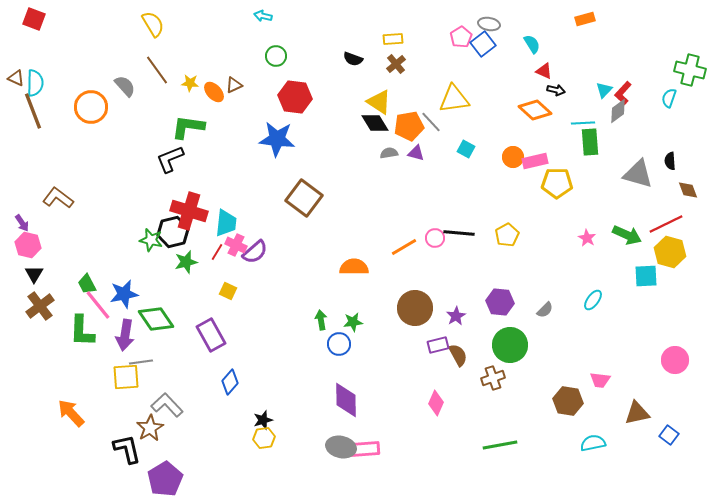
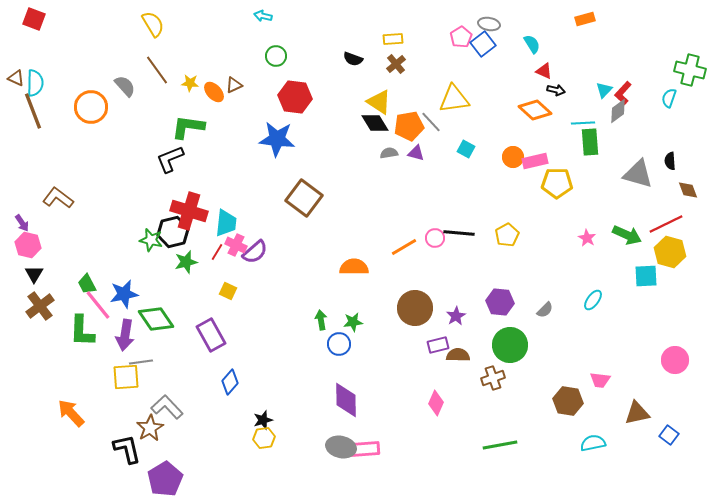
brown semicircle at (458, 355): rotated 60 degrees counterclockwise
gray L-shape at (167, 405): moved 2 px down
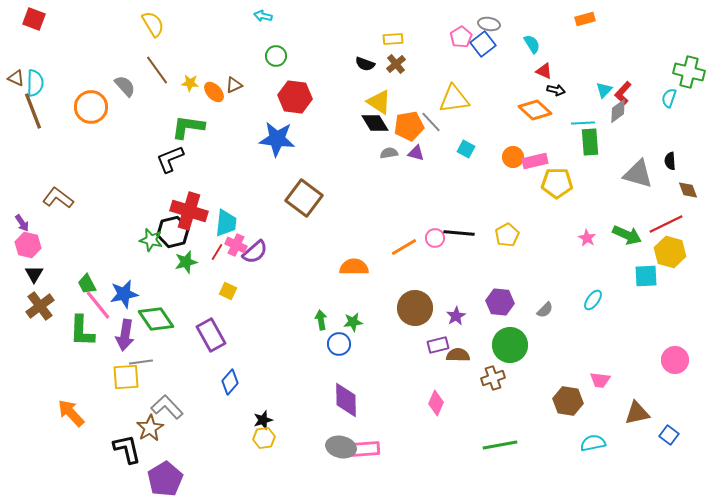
black semicircle at (353, 59): moved 12 px right, 5 px down
green cross at (690, 70): moved 1 px left, 2 px down
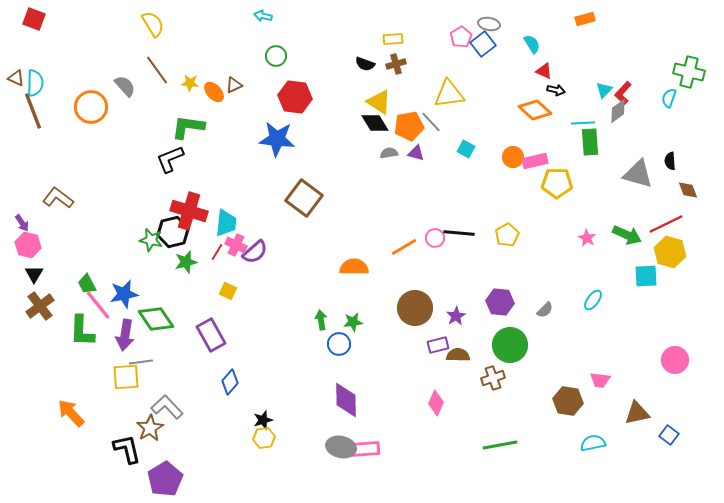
brown cross at (396, 64): rotated 24 degrees clockwise
yellow triangle at (454, 99): moved 5 px left, 5 px up
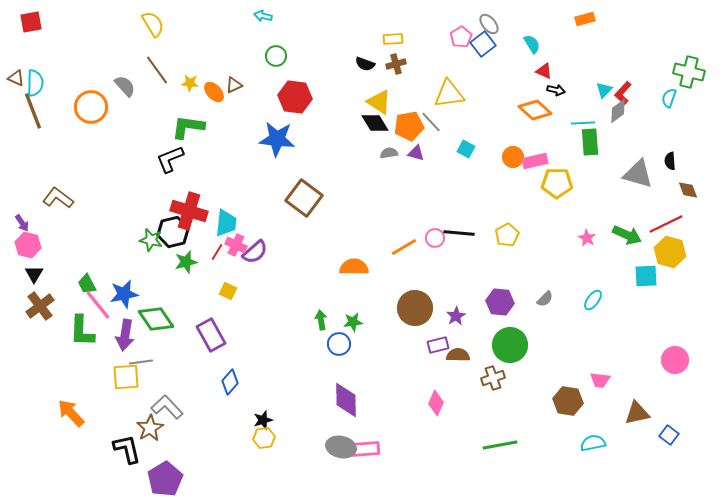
red square at (34, 19): moved 3 px left, 3 px down; rotated 30 degrees counterclockwise
gray ellipse at (489, 24): rotated 40 degrees clockwise
gray semicircle at (545, 310): moved 11 px up
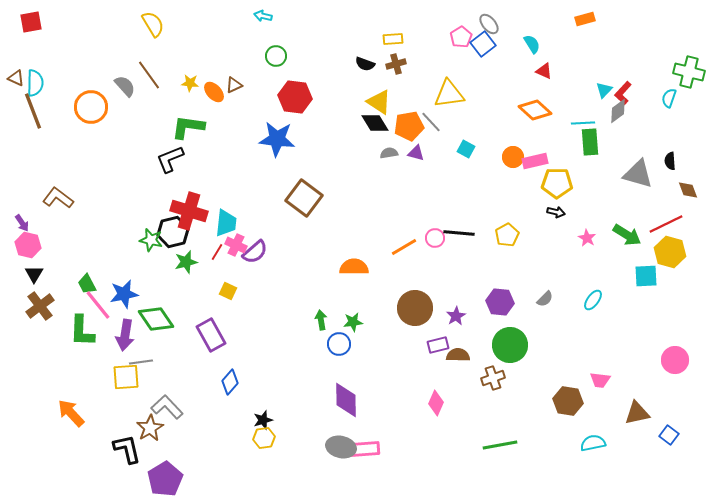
brown line at (157, 70): moved 8 px left, 5 px down
black arrow at (556, 90): moved 122 px down
green arrow at (627, 235): rotated 8 degrees clockwise
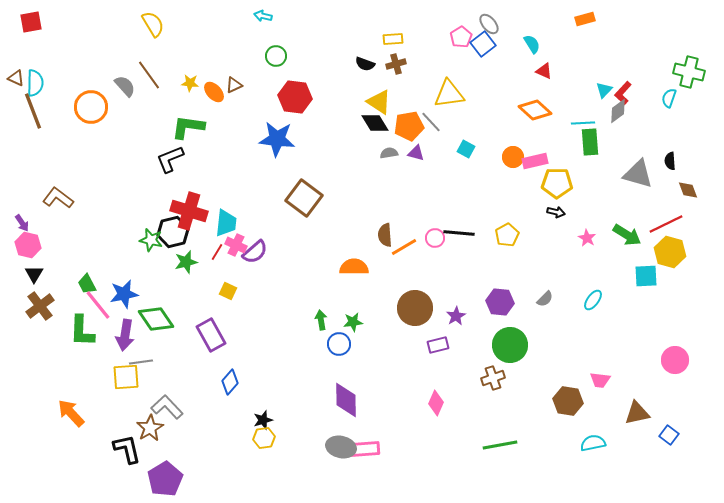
brown semicircle at (458, 355): moved 73 px left, 120 px up; rotated 95 degrees counterclockwise
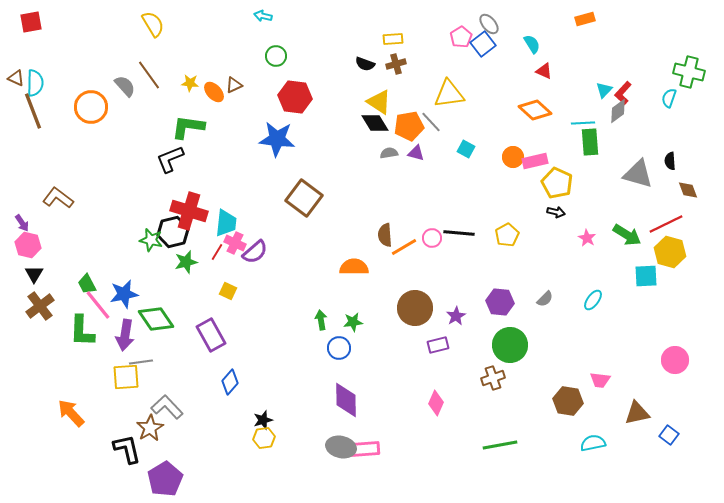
yellow pentagon at (557, 183): rotated 24 degrees clockwise
pink circle at (435, 238): moved 3 px left
pink cross at (236, 245): moved 1 px left, 2 px up
blue circle at (339, 344): moved 4 px down
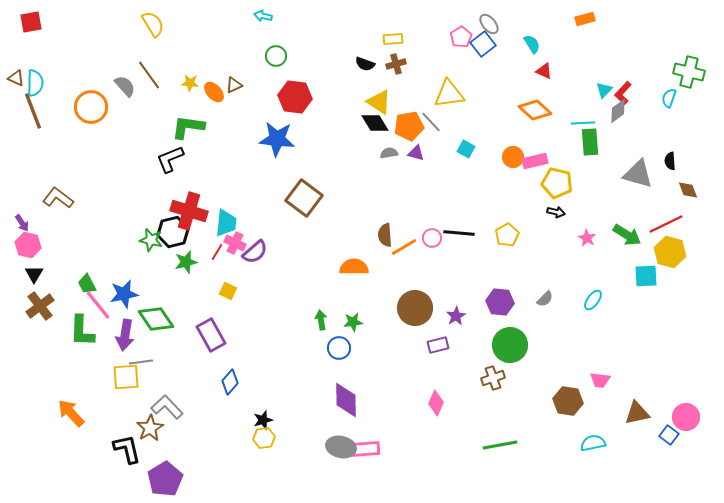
yellow pentagon at (557, 183): rotated 12 degrees counterclockwise
pink circle at (675, 360): moved 11 px right, 57 px down
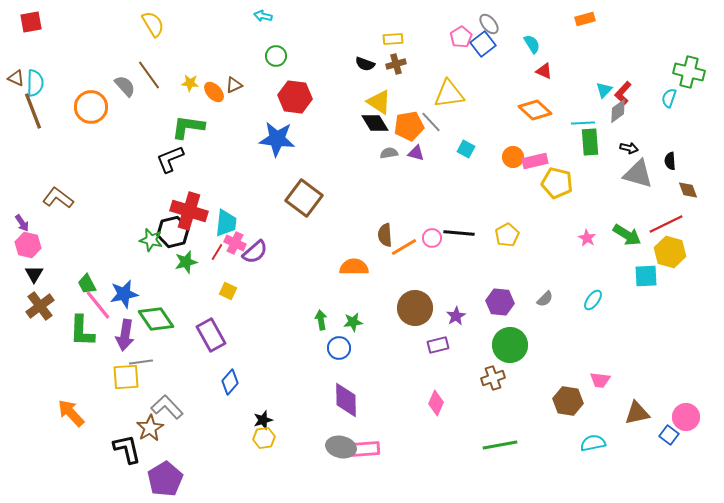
black arrow at (556, 212): moved 73 px right, 64 px up
